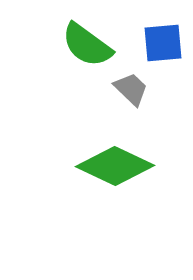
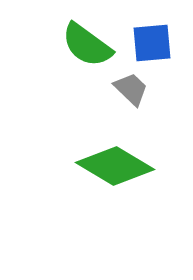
blue square: moved 11 px left
green diamond: rotated 6 degrees clockwise
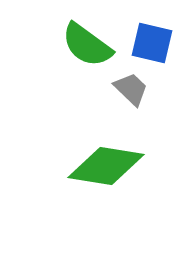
blue square: rotated 18 degrees clockwise
green diamond: moved 9 px left; rotated 22 degrees counterclockwise
